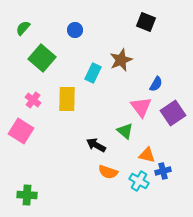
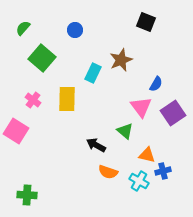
pink square: moved 5 px left
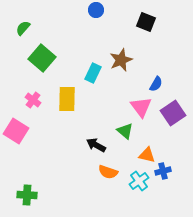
blue circle: moved 21 px right, 20 px up
cyan cross: rotated 24 degrees clockwise
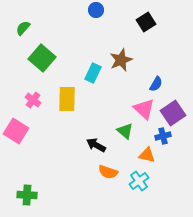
black square: rotated 36 degrees clockwise
pink triangle: moved 3 px right, 2 px down; rotated 10 degrees counterclockwise
blue cross: moved 35 px up
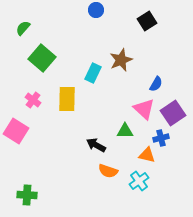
black square: moved 1 px right, 1 px up
green triangle: rotated 42 degrees counterclockwise
blue cross: moved 2 px left, 2 px down
orange semicircle: moved 1 px up
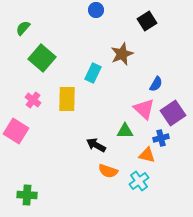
brown star: moved 1 px right, 6 px up
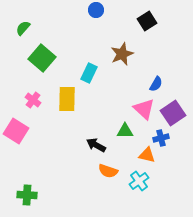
cyan rectangle: moved 4 px left
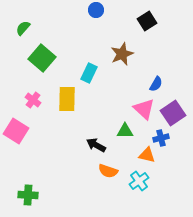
green cross: moved 1 px right
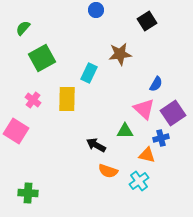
brown star: moved 2 px left; rotated 15 degrees clockwise
green square: rotated 20 degrees clockwise
green cross: moved 2 px up
